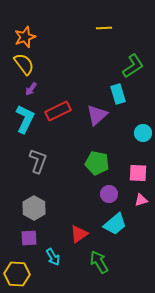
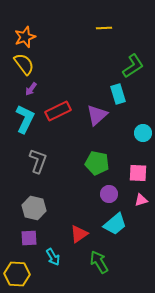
gray hexagon: rotated 15 degrees counterclockwise
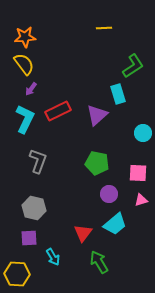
orange star: rotated 15 degrees clockwise
red triangle: moved 4 px right, 1 px up; rotated 18 degrees counterclockwise
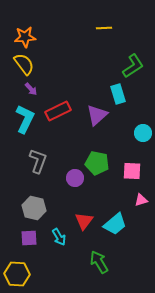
purple arrow: rotated 80 degrees counterclockwise
pink square: moved 6 px left, 2 px up
purple circle: moved 34 px left, 16 px up
red triangle: moved 1 px right, 12 px up
cyan arrow: moved 6 px right, 20 px up
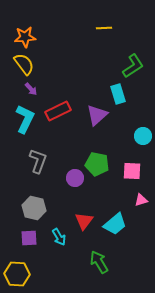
cyan circle: moved 3 px down
green pentagon: moved 1 px down
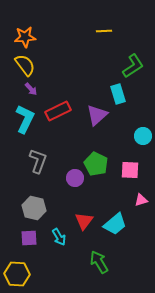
yellow line: moved 3 px down
yellow semicircle: moved 1 px right, 1 px down
green pentagon: moved 1 px left; rotated 15 degrees clockwise
pink square: moved 2 px left, 1 px up
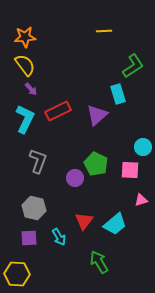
cyan circle: moved 11 px down
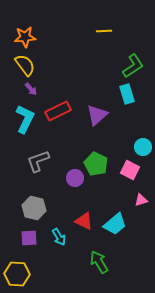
cyan rectangle: moved 9 px right
gray L-shape: rotated 130 degrees counterclockwise
pink square: rotated 24 degrees clockwise
red triangle: rotated 42 degrees counterclockwise
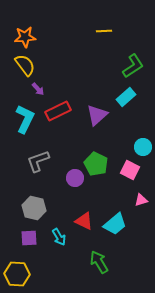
purple arrow: moved 7 px right
cyan rectangle: moved 1 px left, 3 px down; rotated 66 degrees clockwise
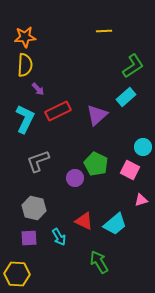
yellow semicircle: rotated 40 degrees clockwise
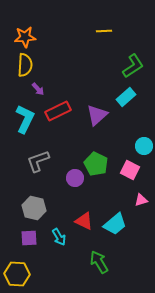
cyan circle: moved 1 px right, 1 px up
